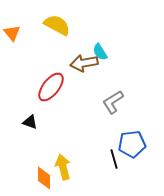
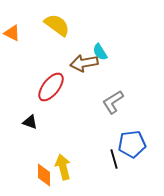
yellow semicircle: rotated 8 degrees clockwise
orange triangle: rotated 24 degrees counterclockwise
orange diamond: moved 3 px up
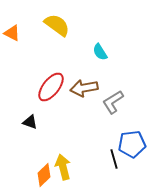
brown arrow: moved 25 px down
orange diamond: rotated 45 degrees clockwise
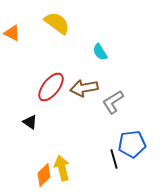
yellow semicircle: moved 2 px up
black triangle: rotated 14 degrees clockwise
yellow arrow: moved 1 px left, 1 px down
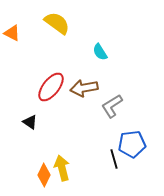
gray L-shape: moved 1 px left, 4 px down
orange diamond: rotated 20 degrees counterclockwise
